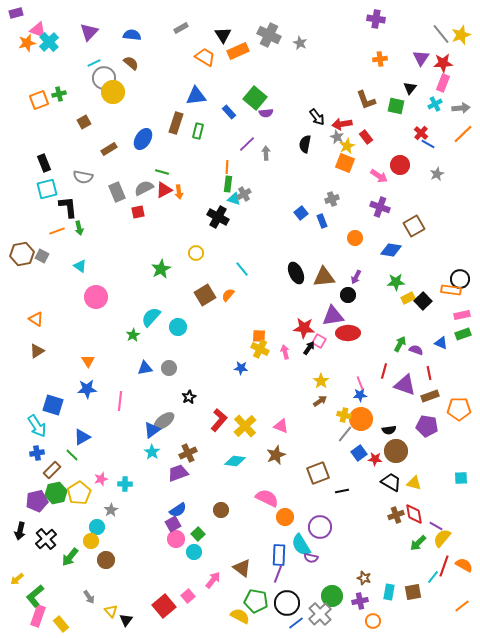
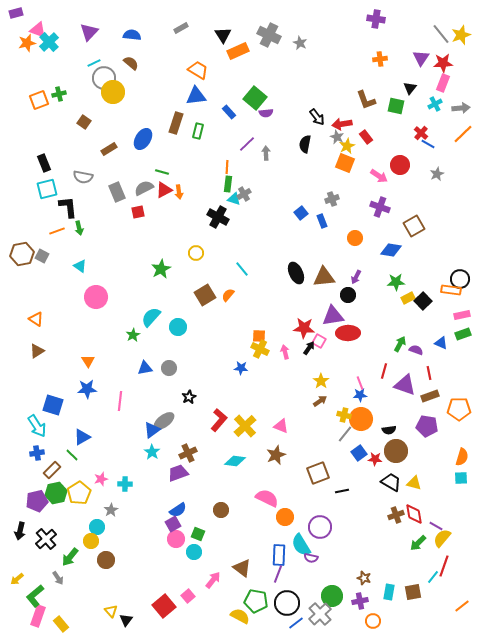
orange trapezoid at (205, 57): moved 7 px left, 13 px down
brown square at (84, 122): rotated 24 degrees counterclockwise
green square at (198, 534): rotated 24 degrees counterclockwise
orange semicircle at (464, 565): moved 2 px left, 108 px up; rotated 78 degrees clockwise
gray arrow at (89, 597): moved 31 px left, 19 px up
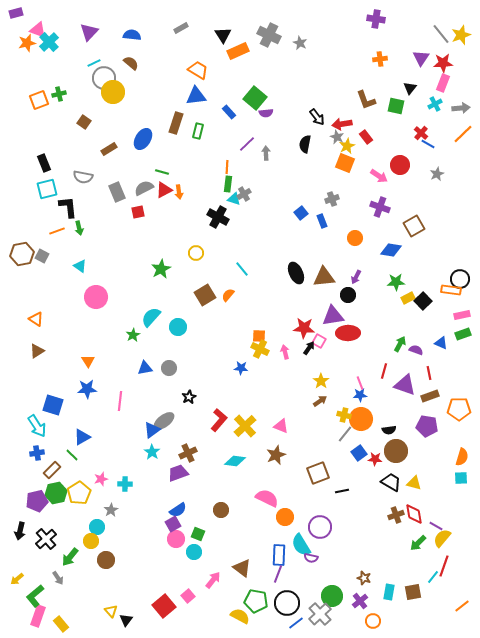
purple cross at (360, 601): rotated 28 degrees counterclockwise
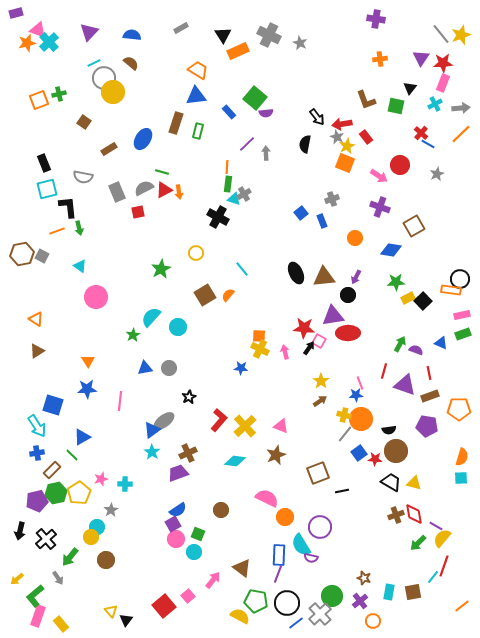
orange line at (463, 134): moved 2 px left
blue star at (360, 395): moved 4 px left
yellow circle at (91, 541): moved 4 px up
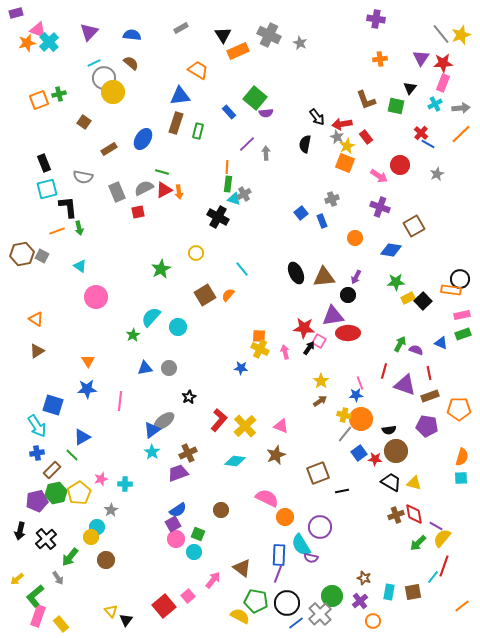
blue triangle at (196, 96): moved 16 px left
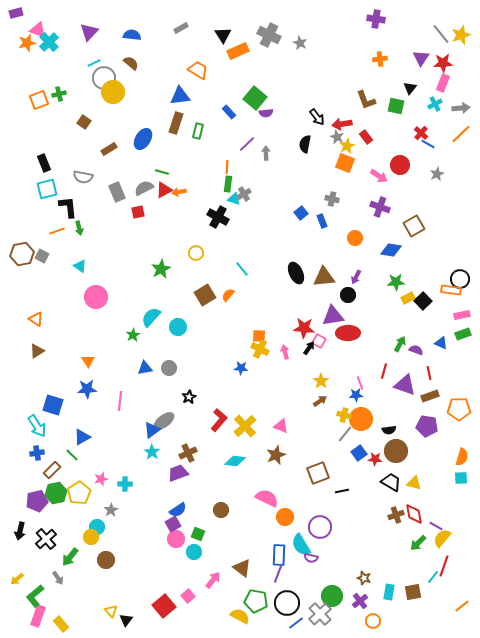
orange arrow at (179, 192): rotated 88 degrees clockwise
gray cross at (332, 199): rotated 32 degrees clockwise
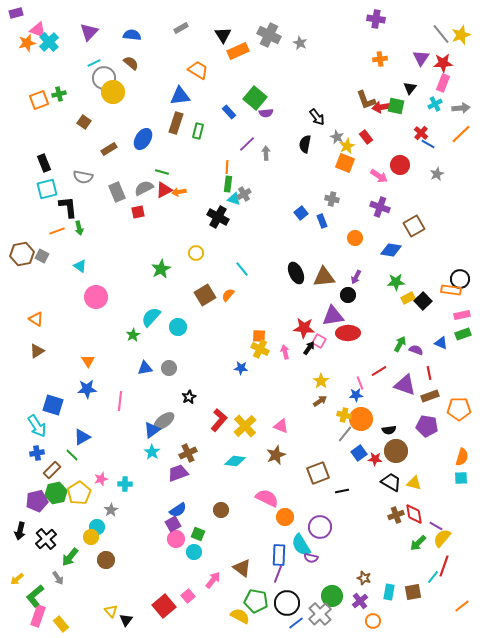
red arrow at (342, 124): moved 40 px right, 17 px up
red line at (384, 371): moved 5 px left; rotated 42 degrees clockwise
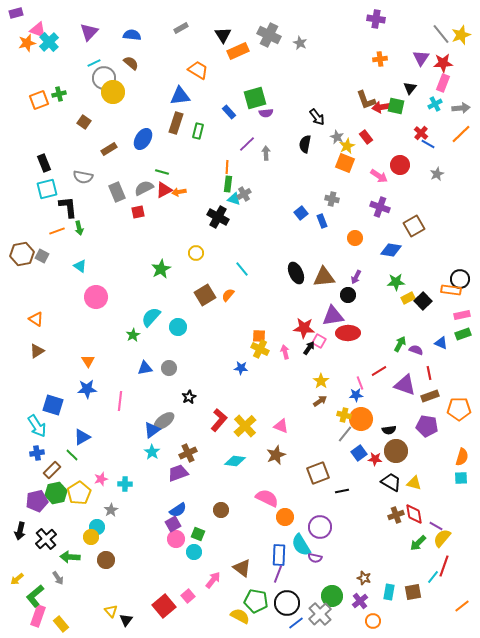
green square at (255, 98): rotated 35 degrees clockwise
green arrow at (70, 557): rotated 54 degrees clockwise
purple semicircle at (311, 558): moved 4 px right
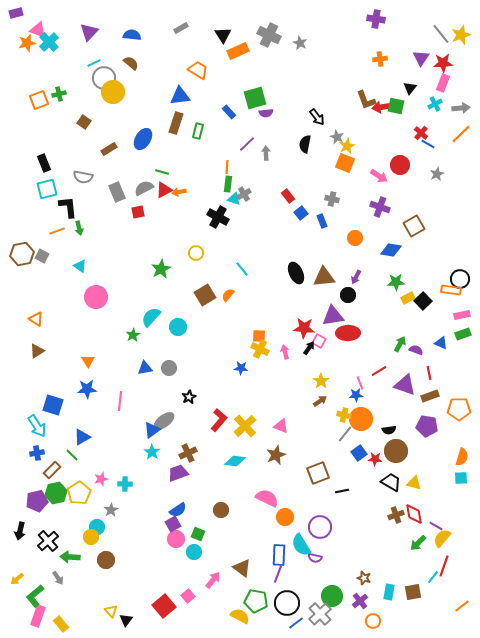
red rectangle at (366, 137): moved 78 px left, 59 px down
black cross at (46, 539): moved 2 px right, 2 px down
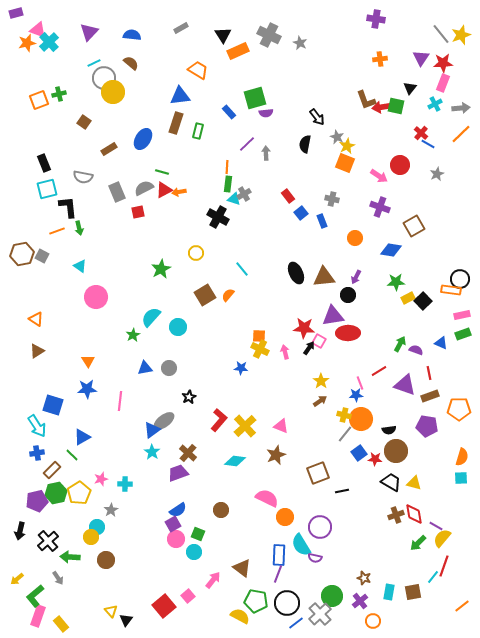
brown cross at (188, 453): rotated 24 degrees counterclockwise
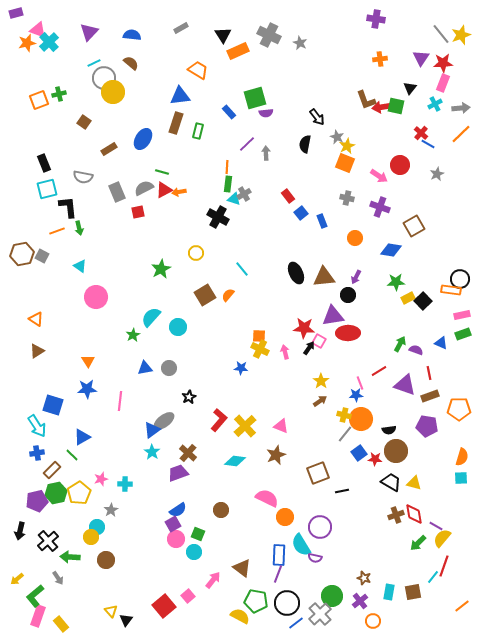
gray cross at (332, 199): moved 15 px right, 1 px up
